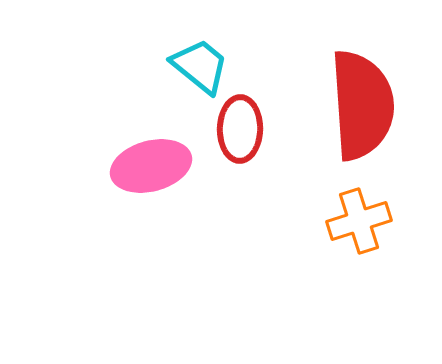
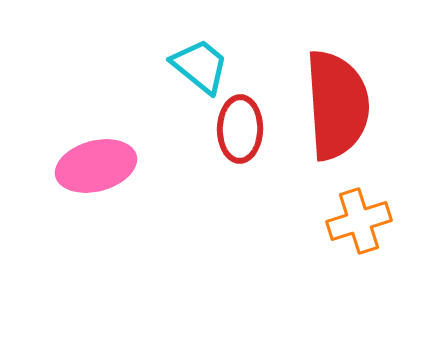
red semicircle: moved 25 px left
pink ellipse: moved 55 px left
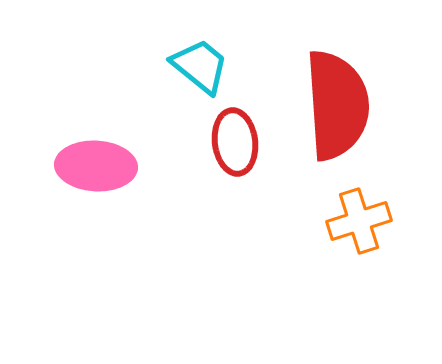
red ellipse: moved 5 px left, 13 px down; rotated 8 degrees counterclockwise
pink ellipse: rotated 18 degrees clockwise
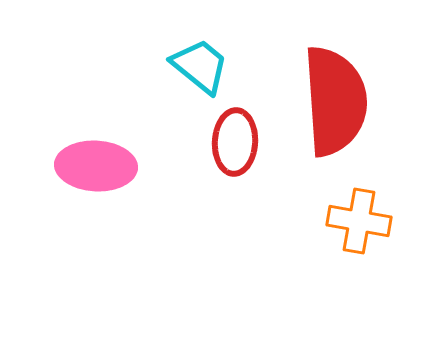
red semicircle: moved 2 px left, 4 px up
red ellipse: rotated 10 degrees clockwise
orange cross: rotated 28 degrees clockwise
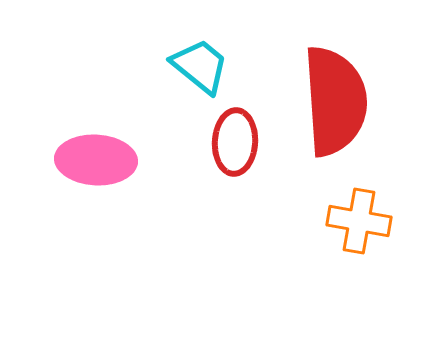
pink ellipse: moved 6 px up
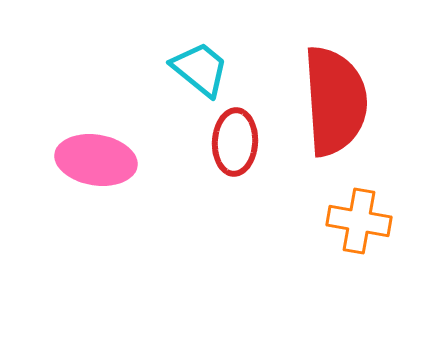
cyan trapezoid: moved 3 px down
pink ellipse: rotated 6 degrees clockwise
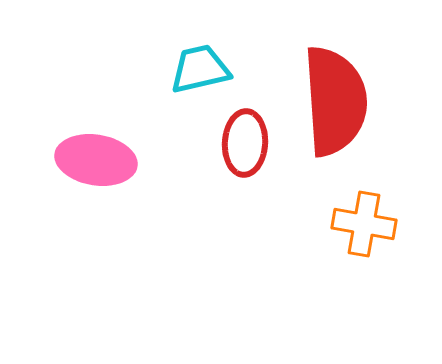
cyan trapezoid: rotated 52 degrees counterclockwise
red ellipse: moved 10 px right, 1 px down
orange cross: moved 5 px right, 3 px down
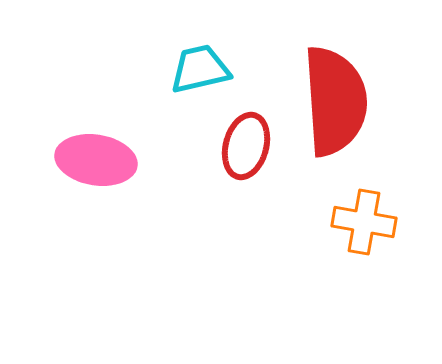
red ellipse: moved 1 px right, 3 px down; rotated 12 degrees clockwise
orange cross: moved 2 px up
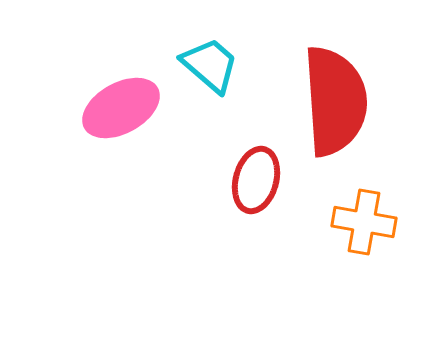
cyan trapezoid: moved 10 px right, 4 px up; rotated 54 degrees clockwise
red ellipse: moved 10 px right, 34 px down
pink ellipse: moved 25 px right, 52 px up; rotated 38 degrees counterclockwise
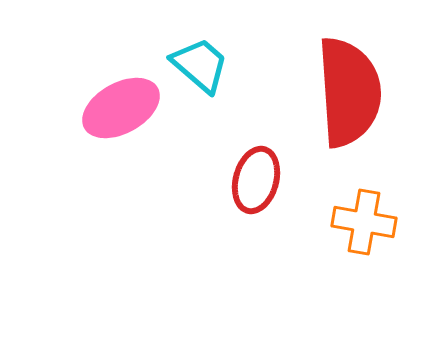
cyan trapezoid: moved 10 px left
red semicircle: moved 14 px right, 9 px up
